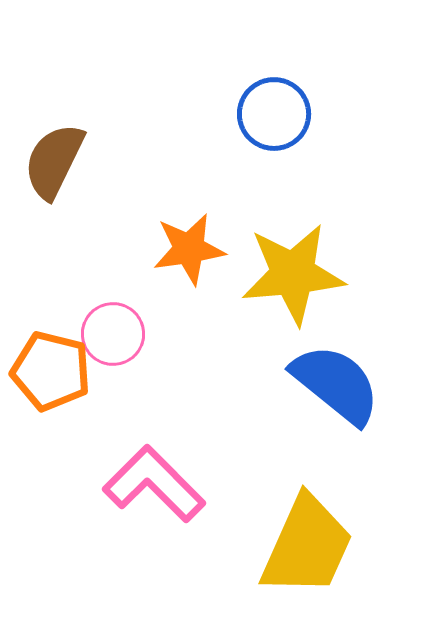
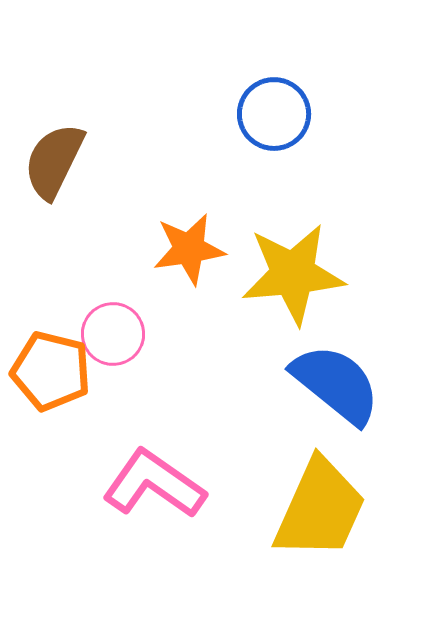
pink L-shape: rotated 10 degrees counterclockwise
yellow trapezoid: moved 13 px right, 37 px up
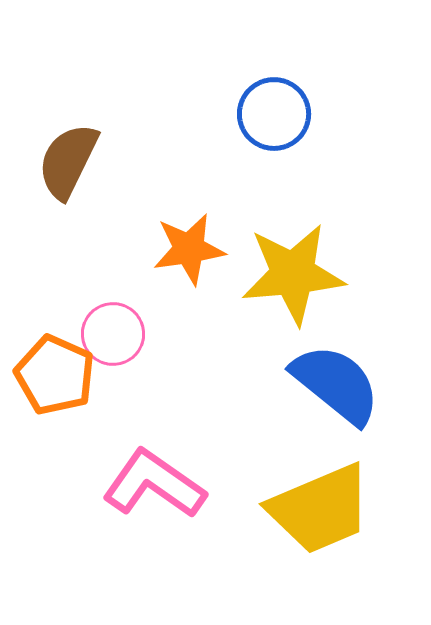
brown semicircle: moved 14 px right
orange pentagon: moved 4 px right, 4 px down; rotated 10 degrees clockwise
yellow trapezoid: rotated 43 degrees clockwise
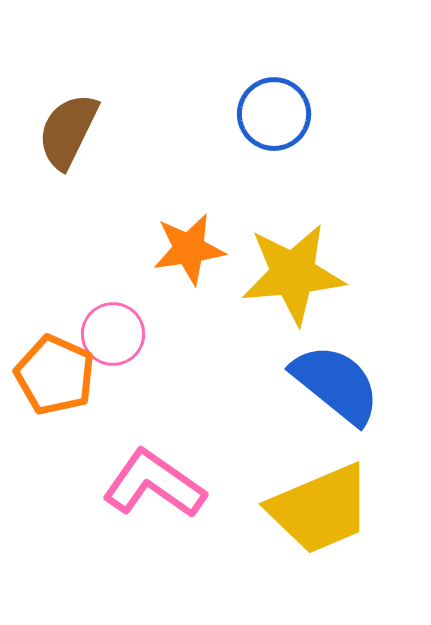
brown semicircle: moved 30 px up
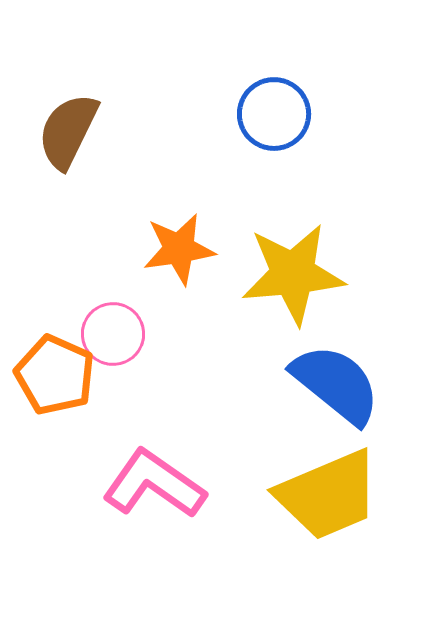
orange star: moved 10 px left
yellow trapezoid: moved 8 px right, 14 px up
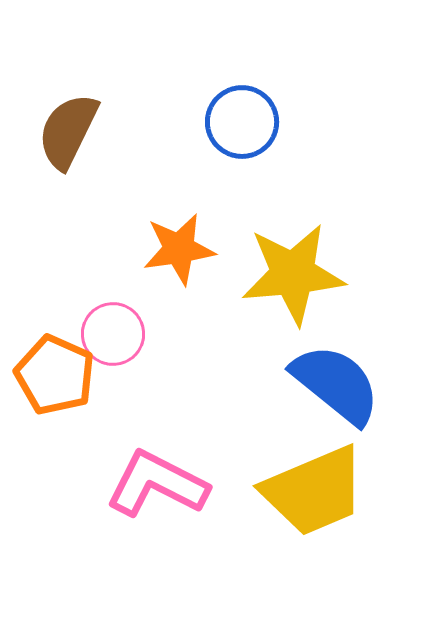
blue circle: moved 32 px left, 8 px down
pink L-shape: moved 3 px right; rotated 8 degrees counterclockwise
yellow trapezoid: moved 14 px left, 4 px up
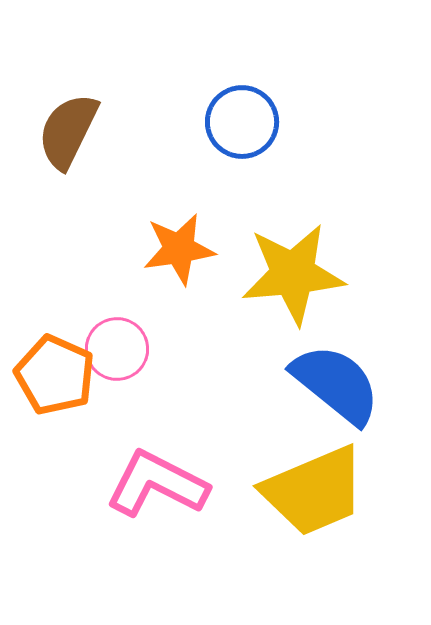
pink circle: moved 4 px right, 15 px down
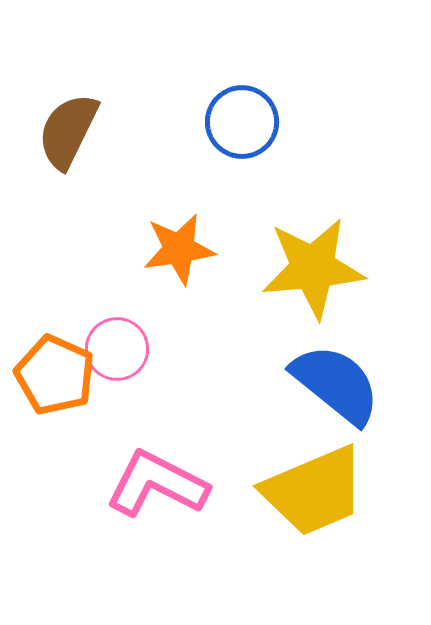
yellow star: moved 20 px right, 6 px up
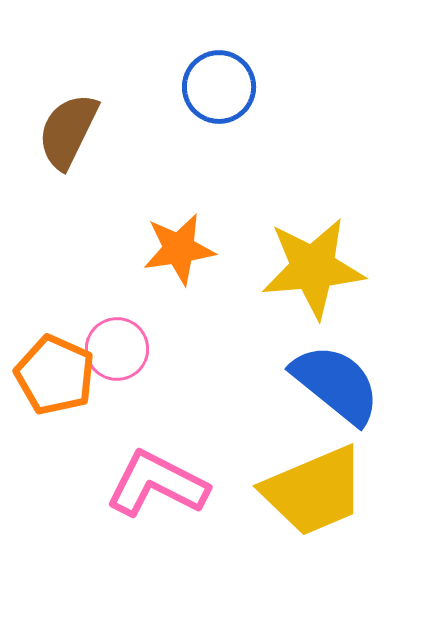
blue circle: moved 23 px left, 35 px up
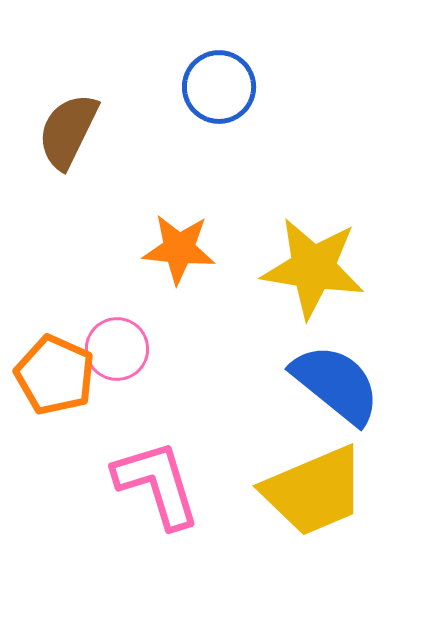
orange star: rotated 14 degrees clockwise
yellow star: rotated 14 degrees clockwise
pink L-shape: rotated 46 degrees clockwise
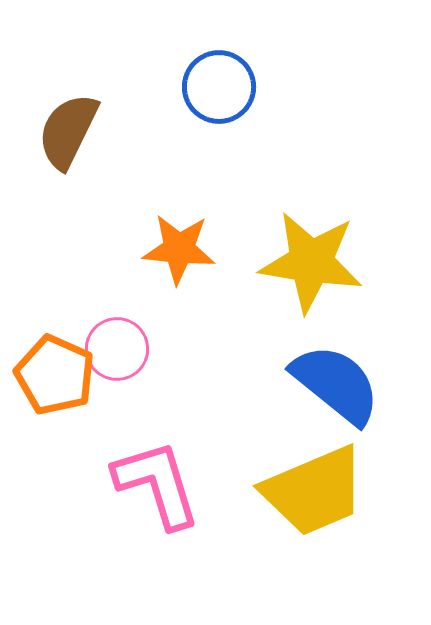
yellow star: moved 2 px left, 6 px up
